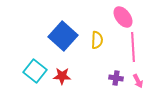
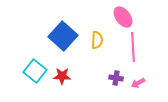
pink arrow: moved 2 px down; rotated 88 degrees clockwise
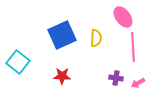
blue square: moved 1 px left, 1 px up; rotated 24 degrees clockwise
yellow semicircle: moved 1 px left, 2 px up
cyan square: moved 17 px left, 9 px up
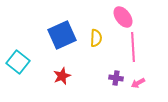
red star: rotated 24 degrees counterclockwise
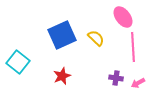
yellow semicircle: rotated 48 degrees counterclockwise
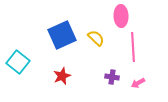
pink ellipse: moved 2 px left, 1 px up; rotated 35 degrees clockwise
purple cross: moved 4 px left, 1 px up
